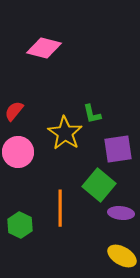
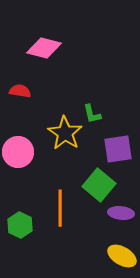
red semicircle: moved 6 px right, 20 px up; rotated 60 degrees clockwise
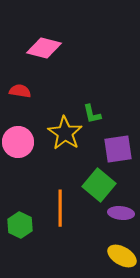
pink circle: moved 10 px up
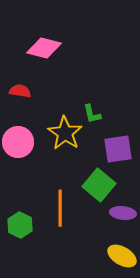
purple ellipse: moved 2 px right
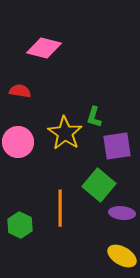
green L-shape: moved 2 px right, 3 px down; rotated 30 degrees clockwise
purple square: moved 1 px left, 3 px up
purple ellipse: moved 1 px left
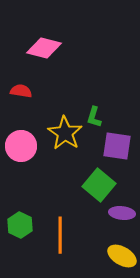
red semicircle: moved 1 px right
pink circle: moved 3 px right, 4 px down
purple square: rotated 16 degrees clockwise
orange line: moved 27 px down
